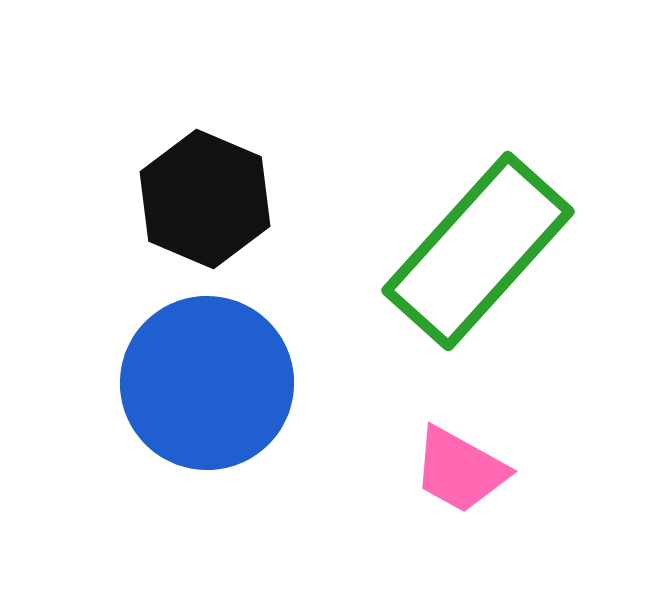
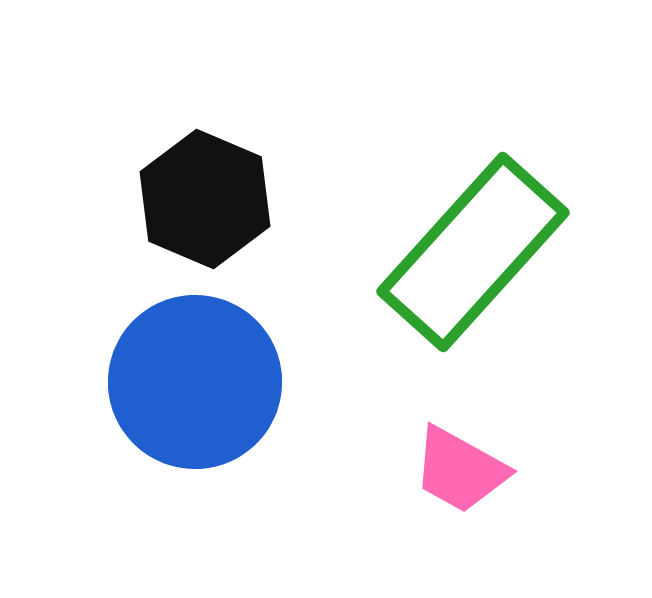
green rectangle: moved 5 px left, 1 px down
blue circle: moved 12 px left, 1 px up
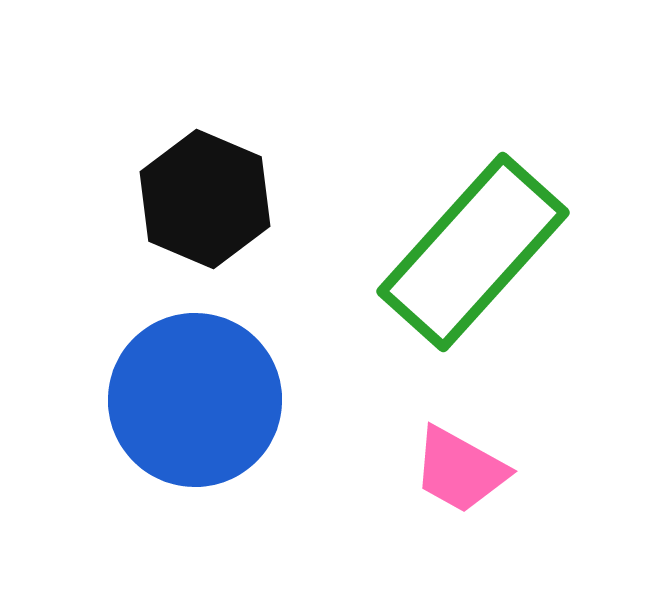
blue circle: moved 18 px down
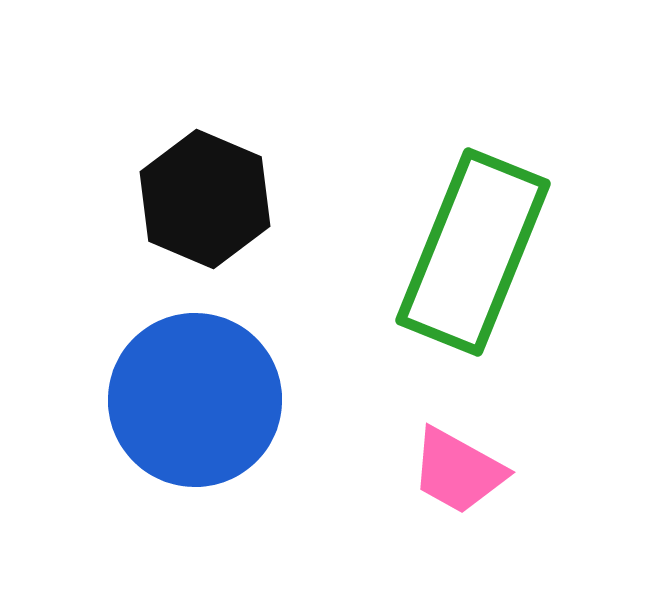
green rectangle: rotated 20 degrees counterclockwise
pink trapezoid: moved 2 px left, 1 px down
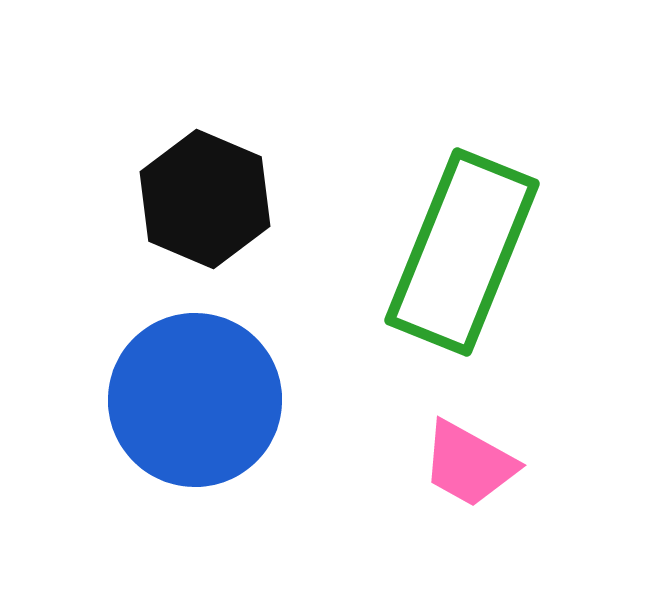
green rectangle: moved 11 px left
pink trapezoid: moved 11 px right, 7 px up
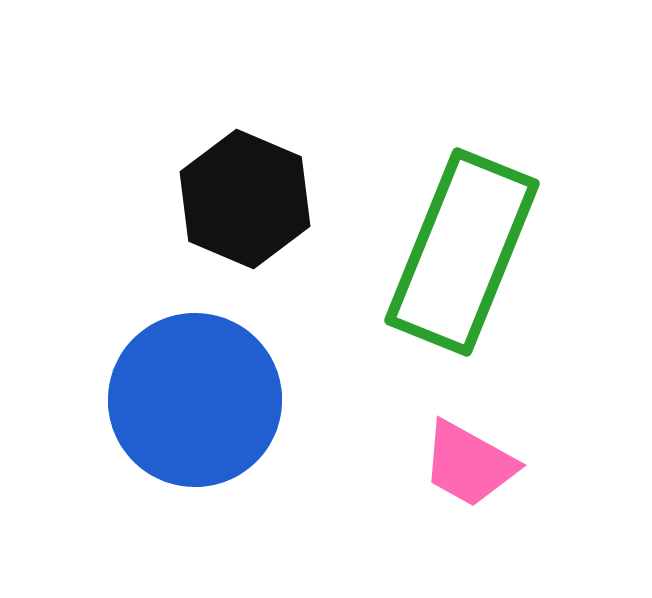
black hexagon: moved 40 px right
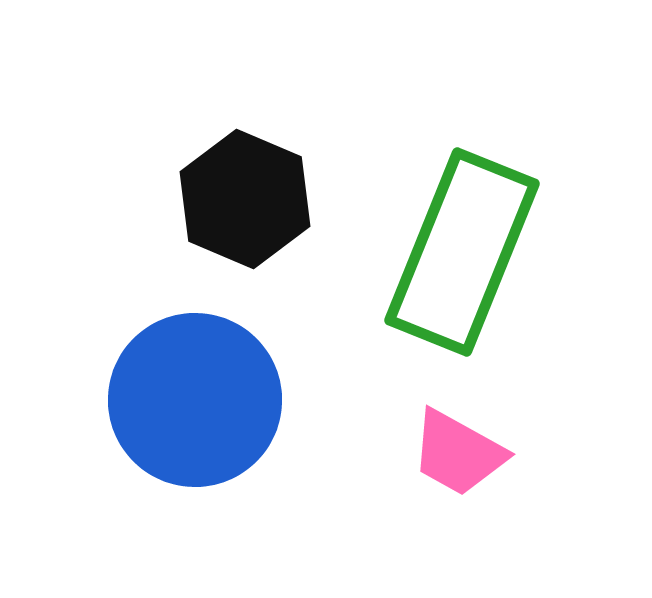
pink trapezoid: moved 11 px left, 11 px up
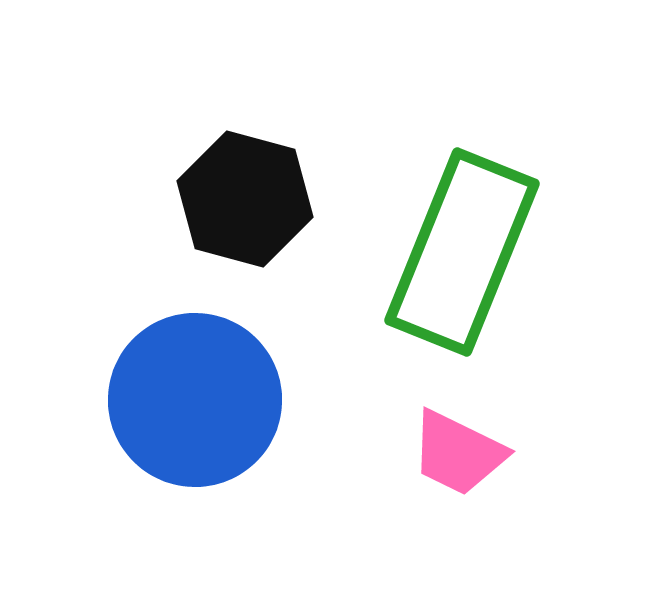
black hexagon: rotated 8 degrees counterclockwise
pink trapezoid: rotated 3 degrees counterclockwise
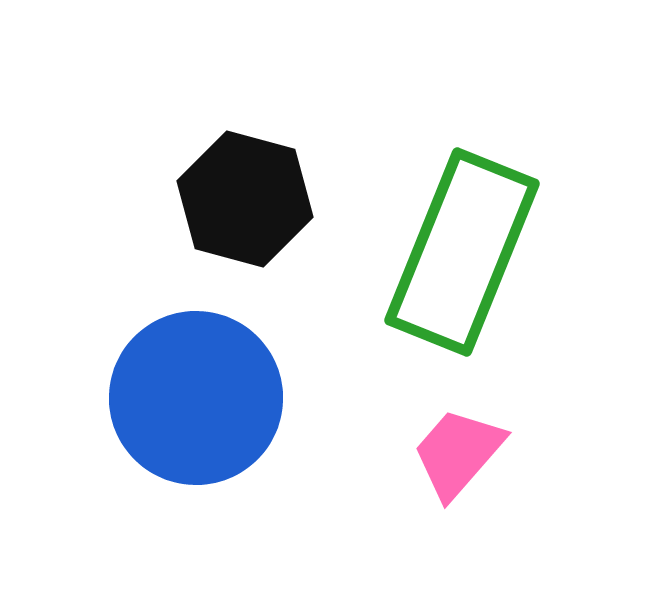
blue circle: moved 1 px right, 2 px up
pink trapezoid: rotated 105 degrees clockwise
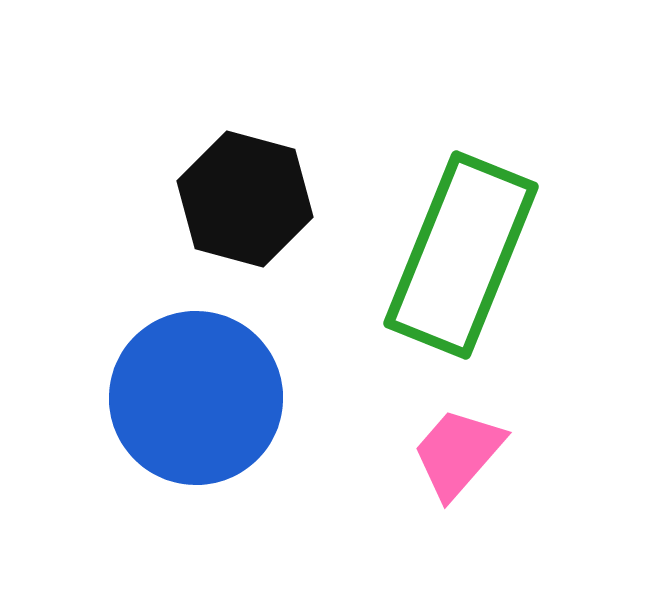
green rectangle: moved 1 px left, 3 px down
